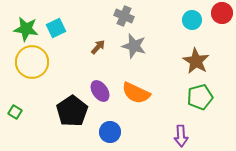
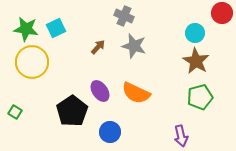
cyan circle: moved 3 px right, 13 px down
purple arrow: rotated 10 degrees counterclockwise
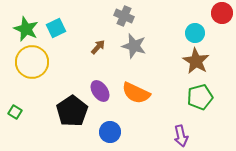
green star: rotated 15 degrees clockwise
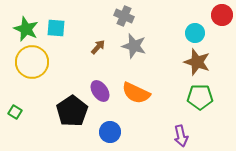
red circle: moved 2 px down
cyan square: rotated 30 degrees clockwise
brown star: moved 1 px right, 1 px down; rotated 12 degrees counterclockwise
green pentagon: rotated 15 degrees clockwise
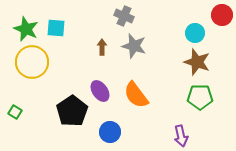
brown arrow: moved 4 px right; rotated 42 degrees counterclockwise
orange semicircle: moved 2 px down; rotated 28 degrees clockwise
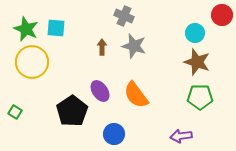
blue circle: moved 4 px right, 2 px down
purple arrow: rotated 95 degrees clockwise
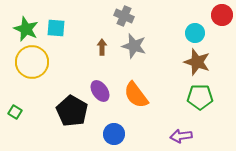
black pentagon: rotated 8 degrees counterclockwise
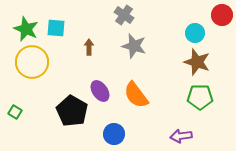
gray cross: moved 1 px up; rotated 12 degrees clockwise
brown arrow: moved 13 px left
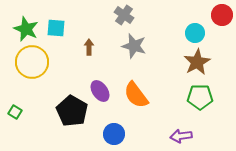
brown star: rotated 24 degrees clockwise
